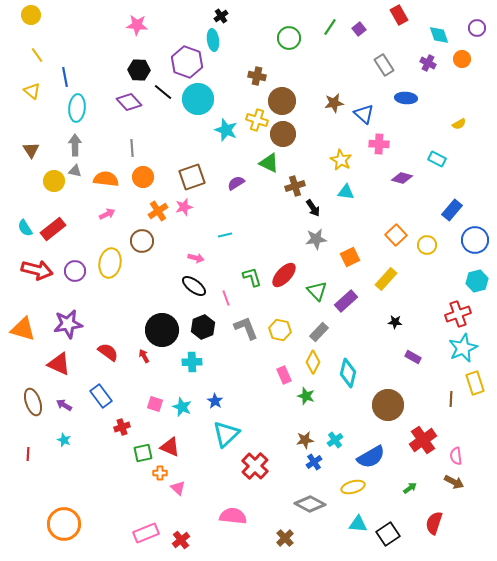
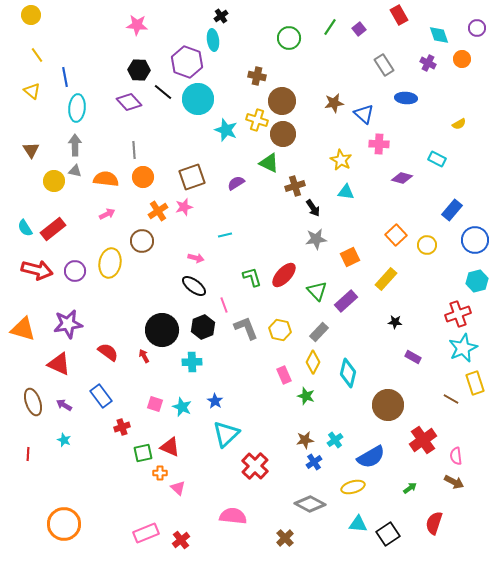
gray line at (132, 148): moved 2 px right, 2 px down
pink line at (226, 298): moved 2 px left, 7 px down
brown line at (451, 399): rotated 63 degrees counterclockwise
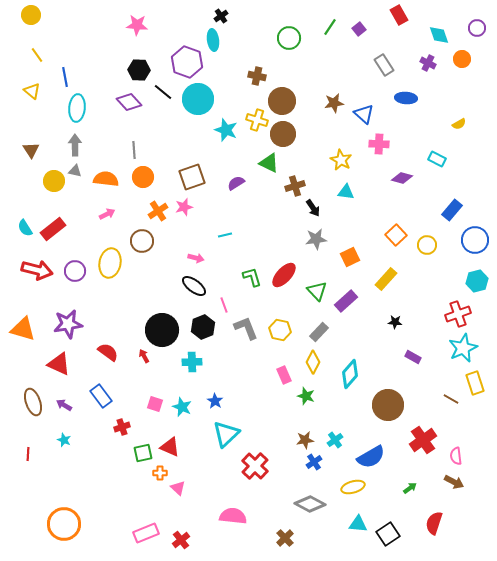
cyan diamond at (348, 373): moved 2 px right, 1 px down; rotated 28 degrees clockwise
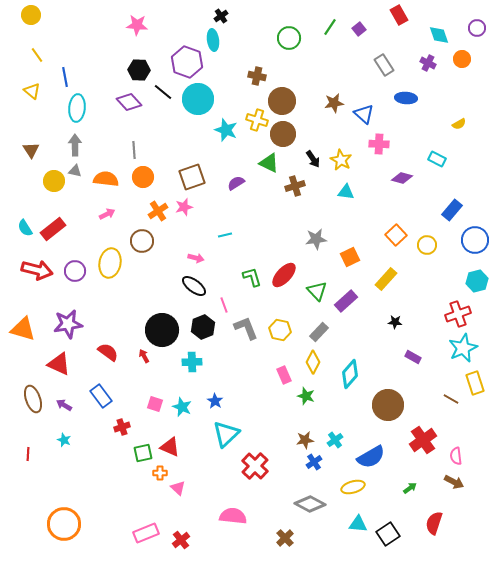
black arrow at (313, 208): moved 49 px up
brown ellipse at (33, 402): moved 3 px up
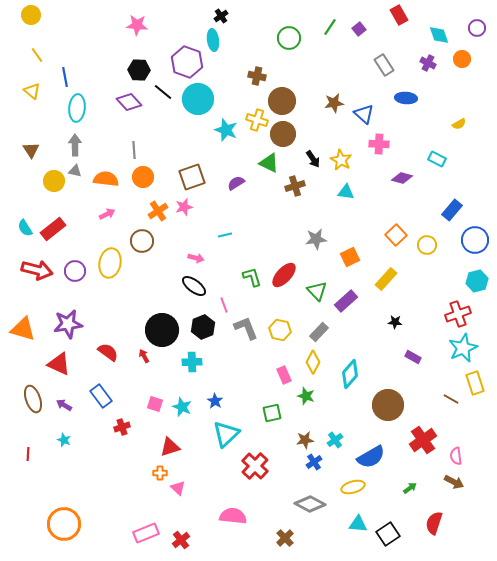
red triangle at (170, 447): rotated 40 degrees counterclockwise
green square at (143, 453): moved 129 px right, 40 px up
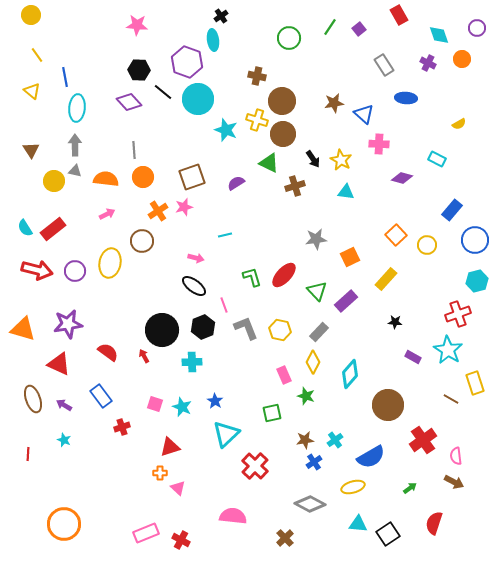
cyan star at (463, 348): moved 15 px left, 2 px down; rotated 16 degrees counterclockwise
red cross at (181, 540): rotated 24 degrees counterclockwise
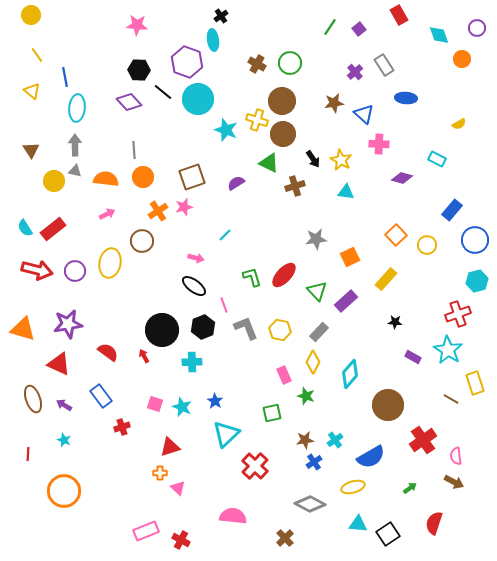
green circle at (289, 38): moved 1 px right, 25 px down
purple cross at (428, 63): moved 73 px left, 9 px down; rotated 21 degrees clockwise
brown cross at (257, 76): moved 12 px up; rotated 18 degrees clockwise
cyan line at (225, 235): rotated 32 degrees counterclockwise
orange circle at (64, 524): moved 33 px up
pink rectangle at (146, 533): moved 2 px up
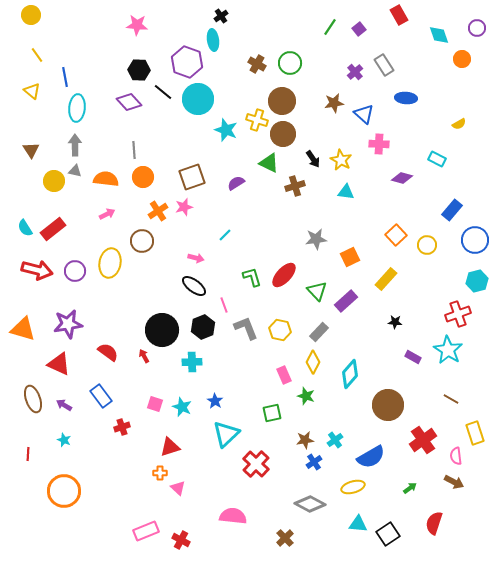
yellow rectangle at (475, 383): moved 50 px down
red cross at (255, 466): moved 1 px right, 2 px up
